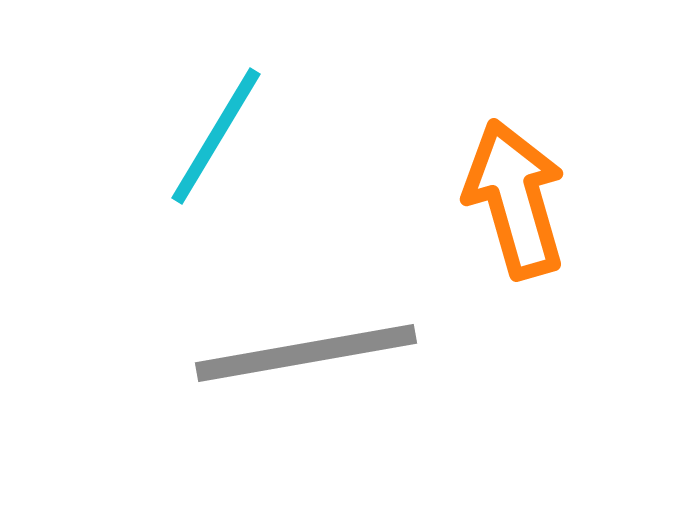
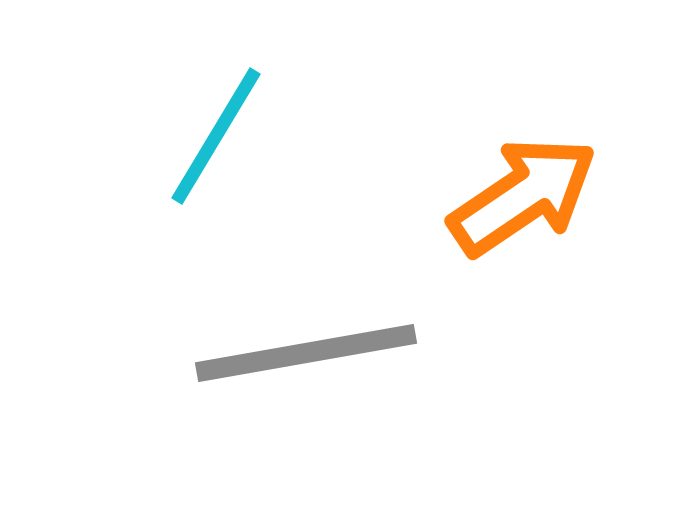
orange arrow: moved 8 px right, 3 px up; rotated 72 degrees clockwise
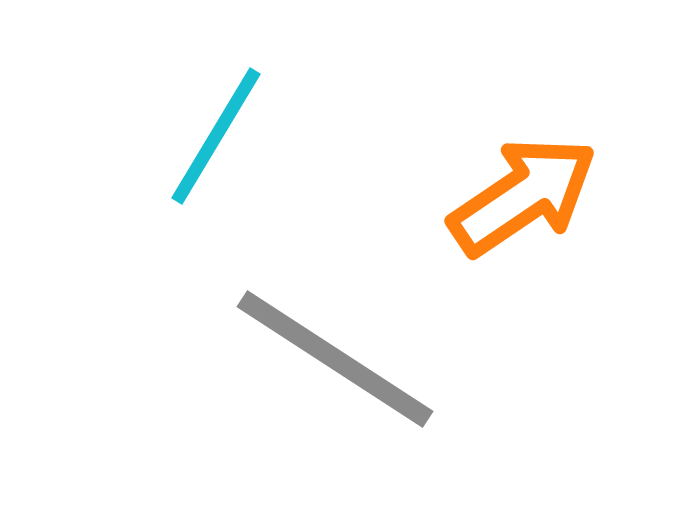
gray line: moved 29 px right, 6 px down; rotated 43 degrees clockwise
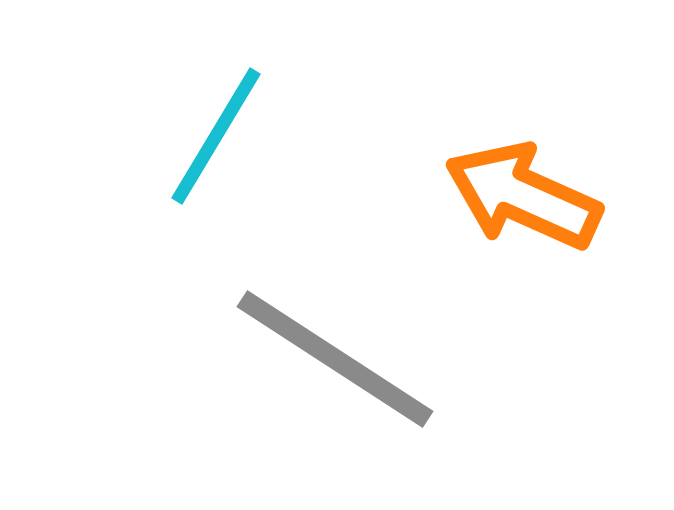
orange arrow: rotated 122 degrees counterclockwise
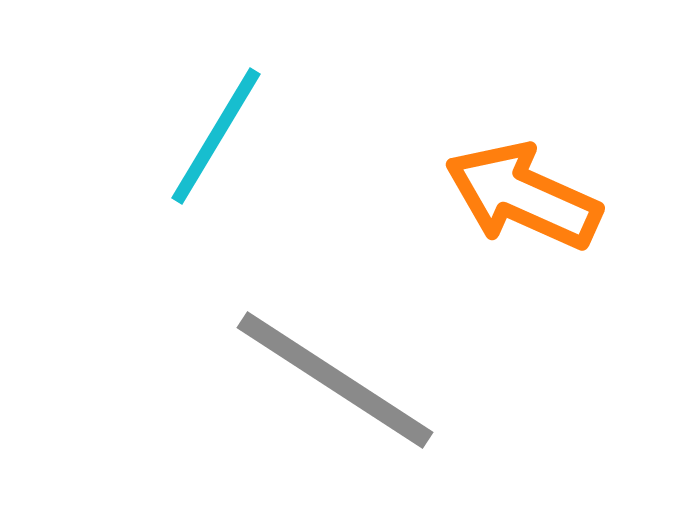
gray line: moved 21 px down
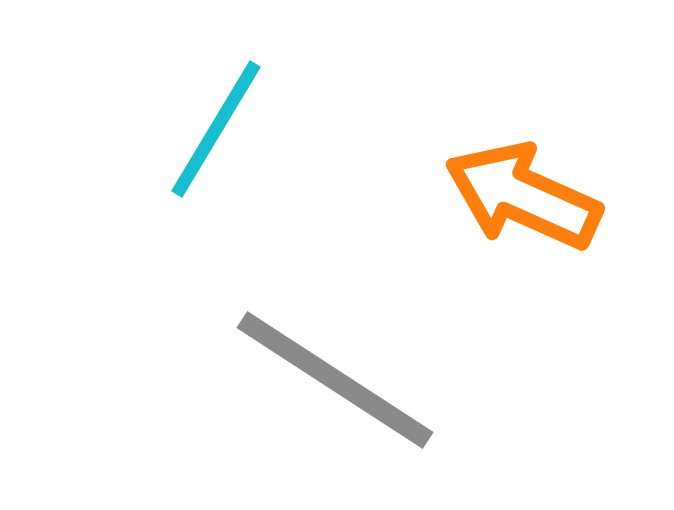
cyan line: moved 7 px up
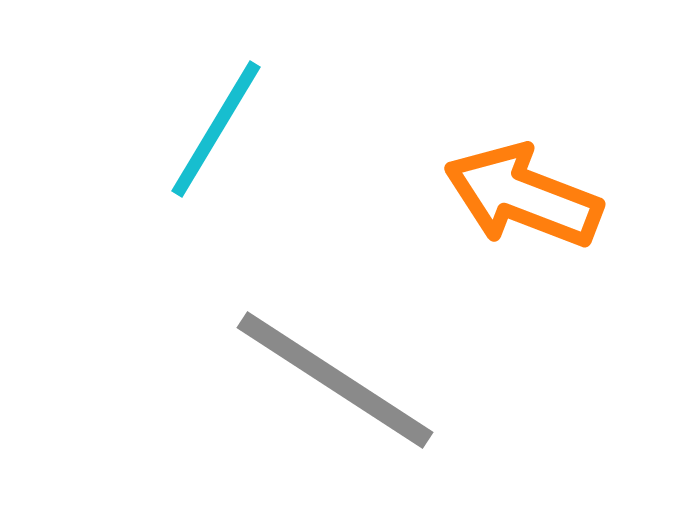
orange arrow: rotated 3 degrees counterclockwise
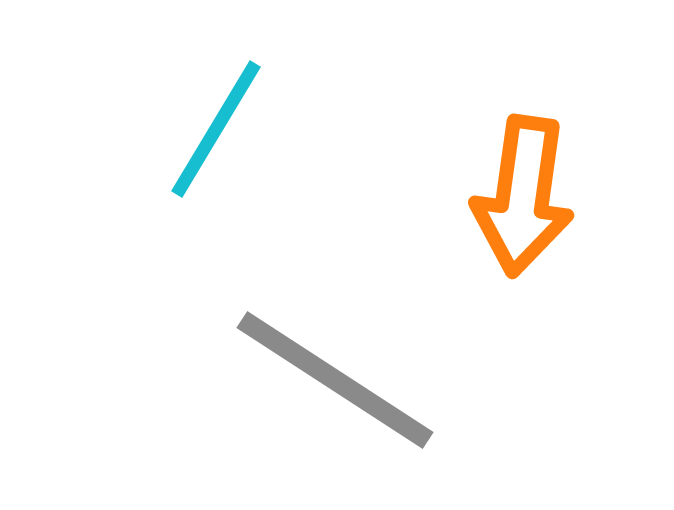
orange arrow: rotated 103 degrees counterclockwise
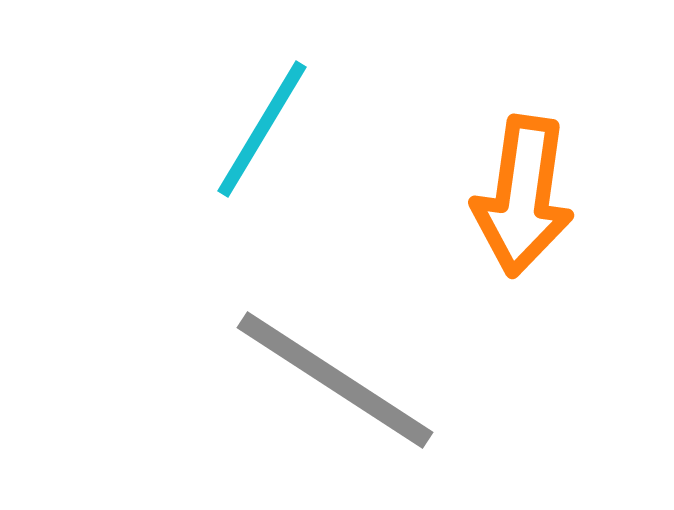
cyan line: moved 46 px right
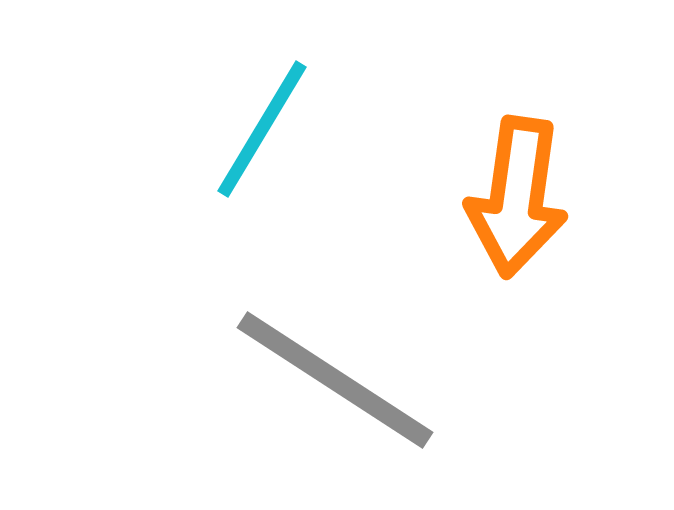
orange arrow: moved 6 px left, 1 px down
